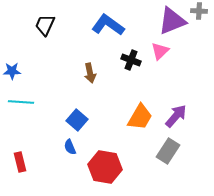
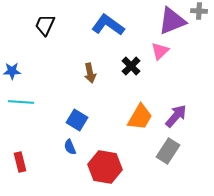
black cross: moved 6 px down; rotated 24 degrees clockwise
blue square: rotated 10 degrees counterclockwise
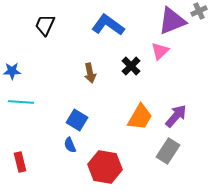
gray cross: rotated 28 degrees counterclockwise
blue semicircle: moved 2 px up
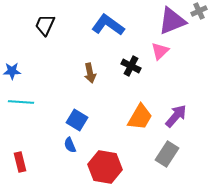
black cross: rotated 18 degrees counterclockwise
gray rectangle: moved 1 px left, 3 px down
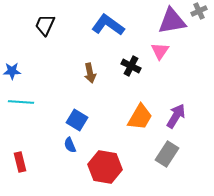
purple triangle: rotated 12 degrees clockwise
pink triangle: rotated 12 degrees counterclockwise
purple arrow: rotated 10 degrees counterclockwise
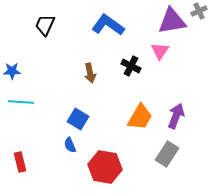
purple arrow: rotated 10 degrees counterclockwise
blue square: moved 1 px right, 1 px up
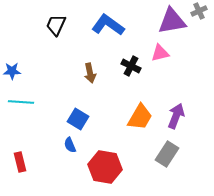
black trapezoid: moved 11 px right
pink triangle: moved 2 px down; rotated 42 degrees clockwise
